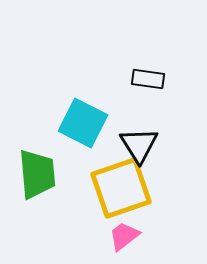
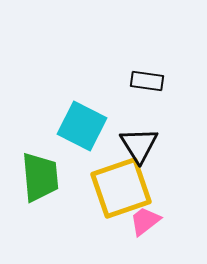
black rectangle: moved 1 px left, 2 px down
cyan square: moved 1 px left, 3 px down
green trapezoid: moved 3 px right, 3 px down
pink trapezoid: moved 21 px right, 15 px up
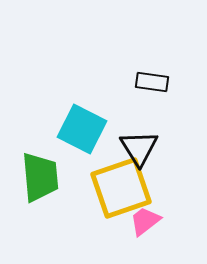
black rectangle: moved 5 px right, 1 px down
cyan square: moved 3 px down
black triangle: moved 3 px down
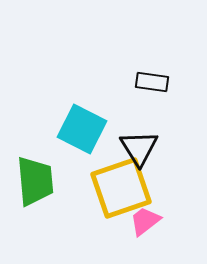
green trapezoid: moved 5 px left, 4 px down
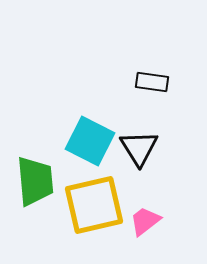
cyan square: moved 8 px right, 12 px down
yellow square: moved 27 px left, 17 px down; rotated 6 degrees clockwise
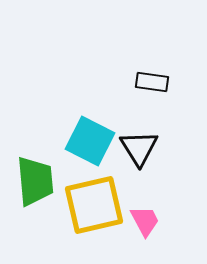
pink trapezoid: rotated 100 degrees clockwise
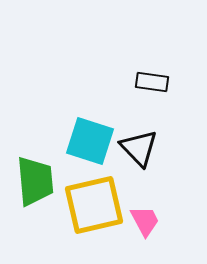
cyan square: rotated 9 degrees counterclockwise
black triangle: rotated 12 degrees counterclockwise
